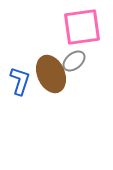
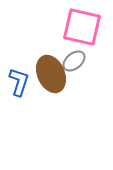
pink square: rotated 21 degrees clockwise
blue L-shape: moved 1 px left, 1 px down
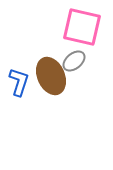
brown ellipse: moved 2 px down
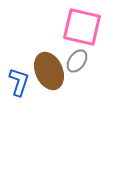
gray ellipse: moved 3 px right; rotated 15 degrees counterclockwise
brown ellipse: moved 2 px left, 5 px up
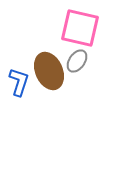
pink square: moved 2 px left, 1 px down
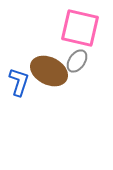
brown ellipse: rotated 39 degrees counterclockwise
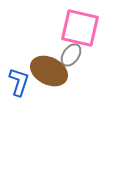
gray ellipse: moved 6 px left, 6 px up
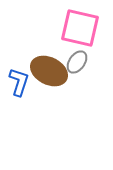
gray ellipse: moved 6 px right, 7 px down
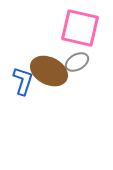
gray ellipse: rotated 25 degrees clockwise
blue L-shape: moved 4 px right, 1 px up
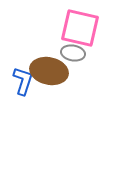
gray ellipse: moved 4 px left, 9 px up; rotated 40 degrees clockwise
brown ellipse: rotated 15 degrees counterclockwise
